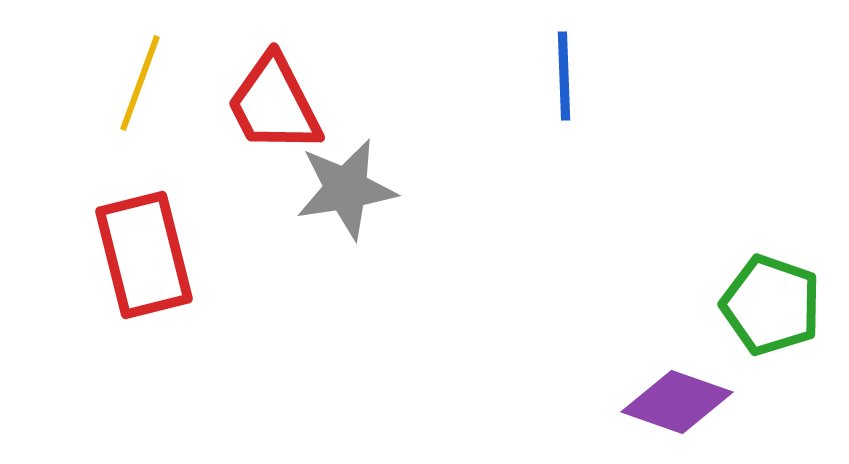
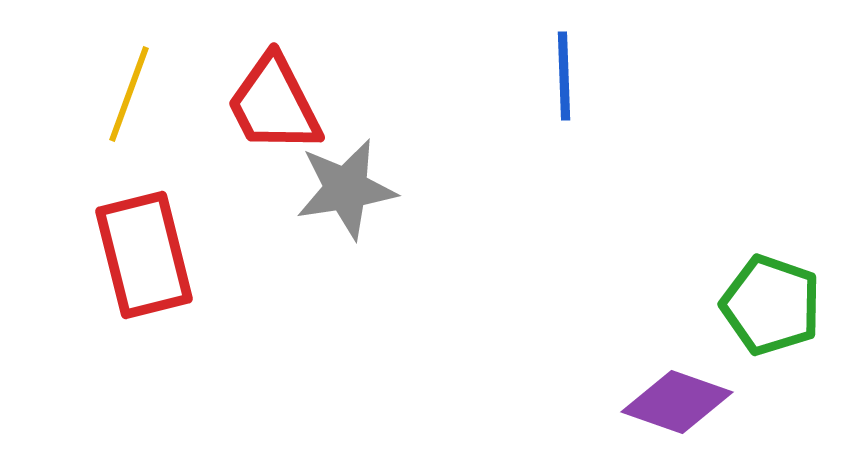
yellow line: moved 11 px left, 11 px down
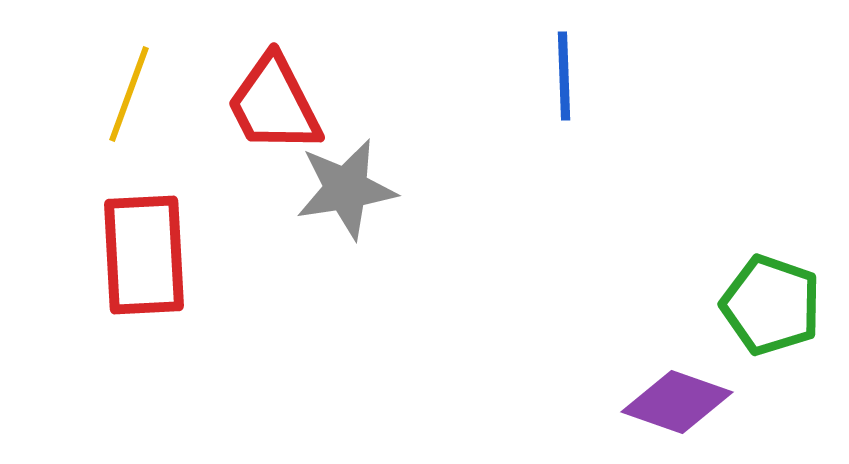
red rectangle: rotated 11 degrees clockwise
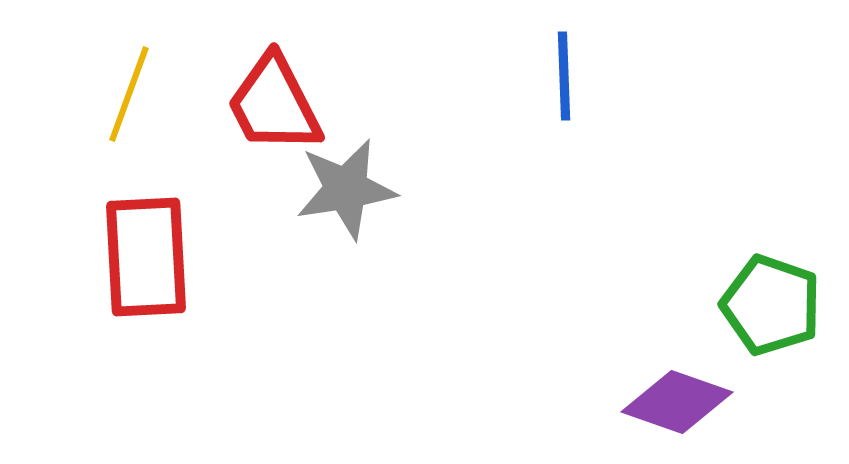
red rectangle: moved 2 px right, 2 px down
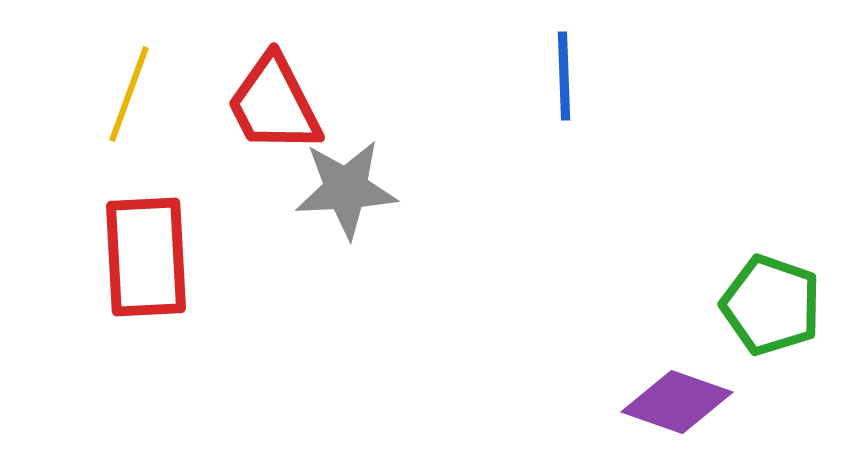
gray star: rotated 6 degrees clockwise
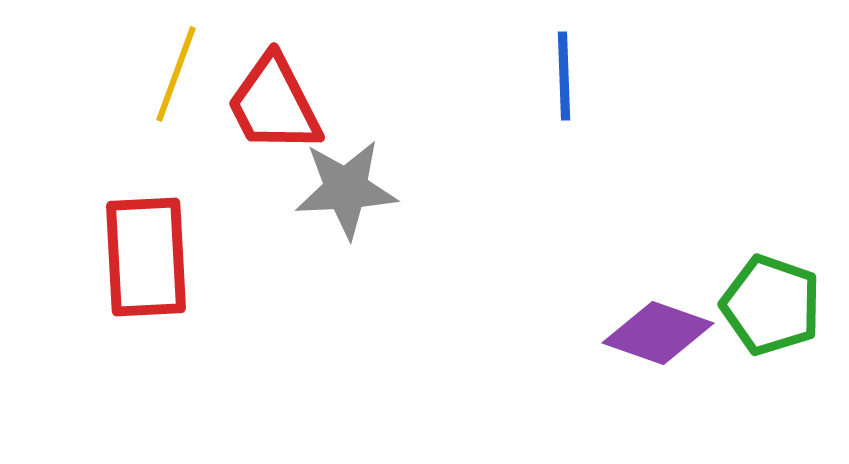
yellow line: moved 47 px right, 20 px up
purple diamond: moved 19 px left, 69 px up
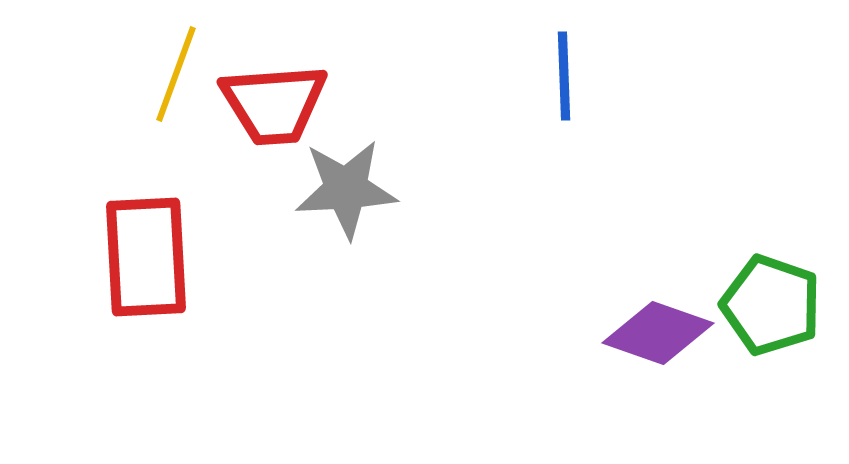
red trapezoid: rotated 67 degrees counterclockwise
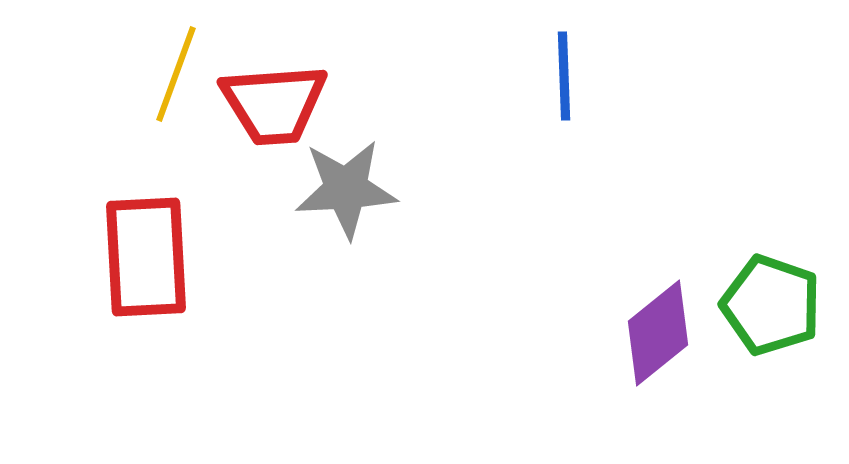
purple diamond: rotated 58 degrees counterclockwise
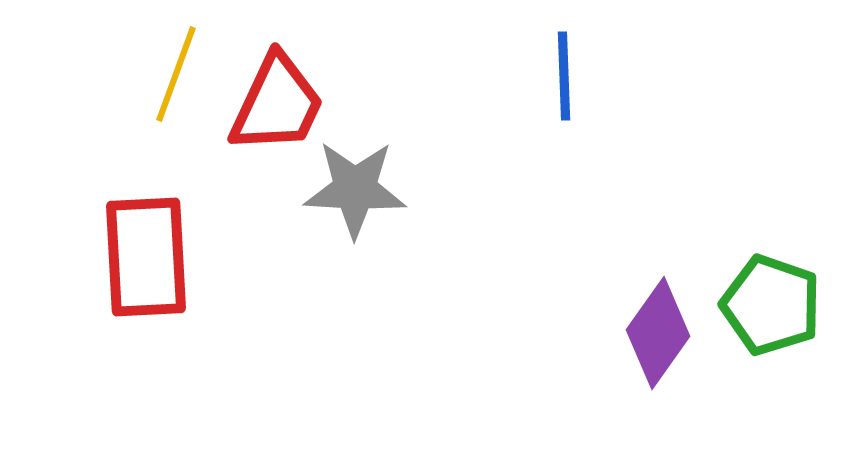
red trapezoid: moved 3 px right; rotated 61 degrees counterclockwise
gray star: moved 9 px right; rotated 6 degrees clockwise
purple diamond: rotated 16 degrees counterclockwise
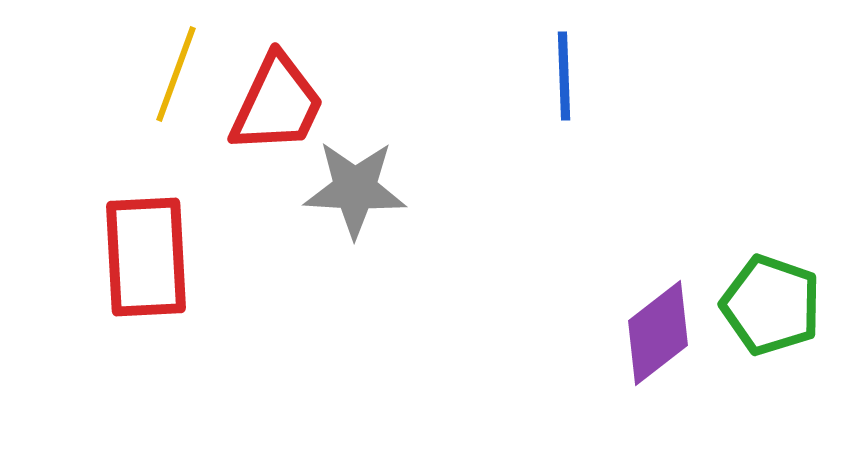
purple diamond: rotated 17 degrees clockwise
